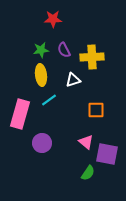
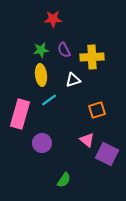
orange square: moved 1 px right; rotated 18 degrees counterclockwise
pink triangle: moved 1 px right, 2 px up
purple square: rotated 15 degrees clockwise
green semicircle: moved 24 px left, 7 px down
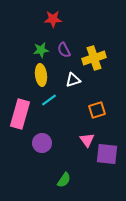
yellow cross: moved 2 px right, 1 px down; rotated 15 degrees counterclockwise
pink triangle: rotated 14 degrees clockwise
purple square: rotated 20 degrees counterclockwise
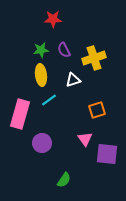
pink triangle: moved 2 px left, 1 px up
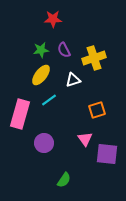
yellow ellipse: rotated 45 degrees clockwise
purple circle: moved 2 px right
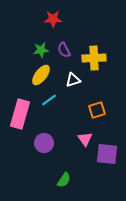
yellow cross: rotated 15 degrees clockwise
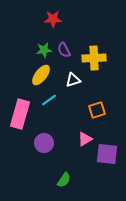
green star: moved 3 px right
pink triangle: rotated 35 degrees clockwise
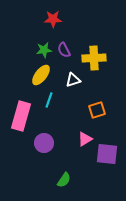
cyan line: rotated 35 degrees counterclockwise
pink rectangle: moved 1 px right, 2 px down
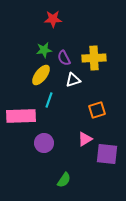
purple semicircle: moved 8 px down
pink rectangle: rotated 72 degrees clockwise
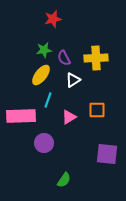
red star: rotated 12 degrees counterclockwise
yellow cross: moved 2 px right
white triangle: rotated 14 degrees counterclockwise
cyan line: moved 1 px left
orange square: rotated 18 degrees clockwise
pink triangle: moved 16 px left, 22 px up
